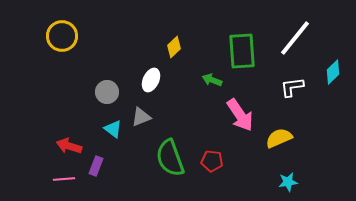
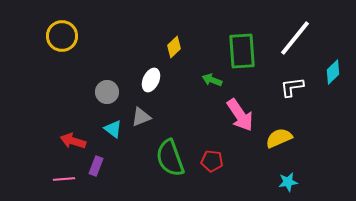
red arrow: moved 4 px right, 5 px up
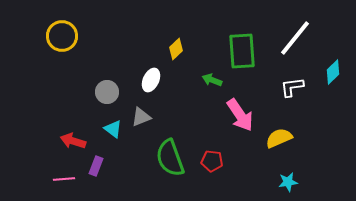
yellow diamond: moved 2 px right, 2 px down
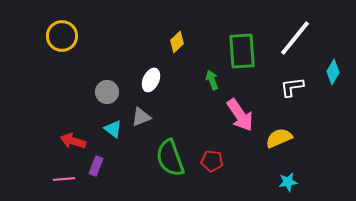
yellow diamond: moved 1 px right, 7 px up
cyan diamond: rotated 15 degrees counterclockwise
green arrow: rotated 48 degrees clockwise
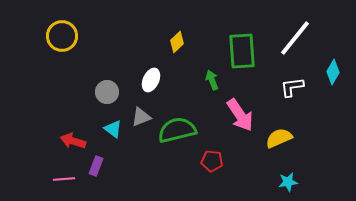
green semicircle: moved 7 px right, 28 px up; rotated 96 degrees clockwise
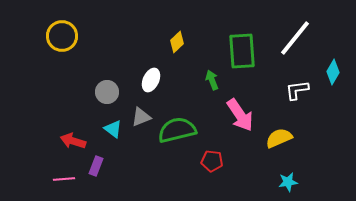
white L-shape: moved 5 px right, 3 px down
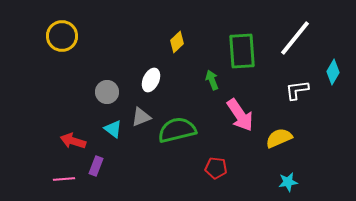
red pentagon: moved 4 px right, 7 px down
